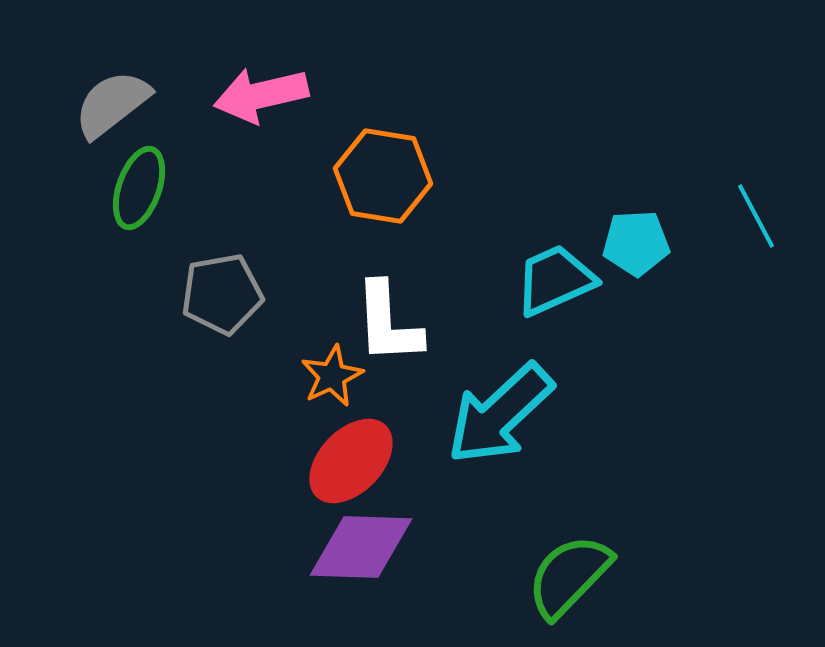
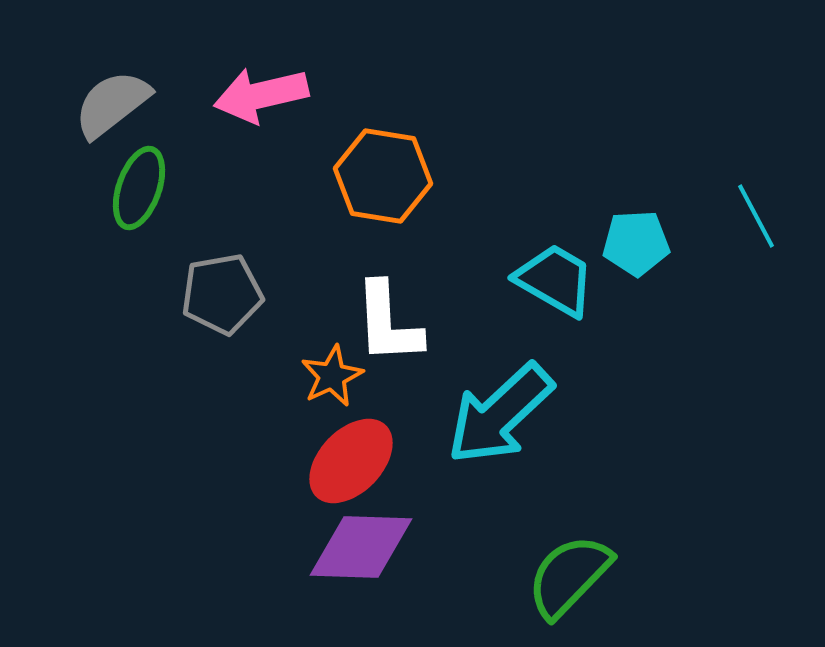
cyan trapezoid: rotated 54 degrees clockwise
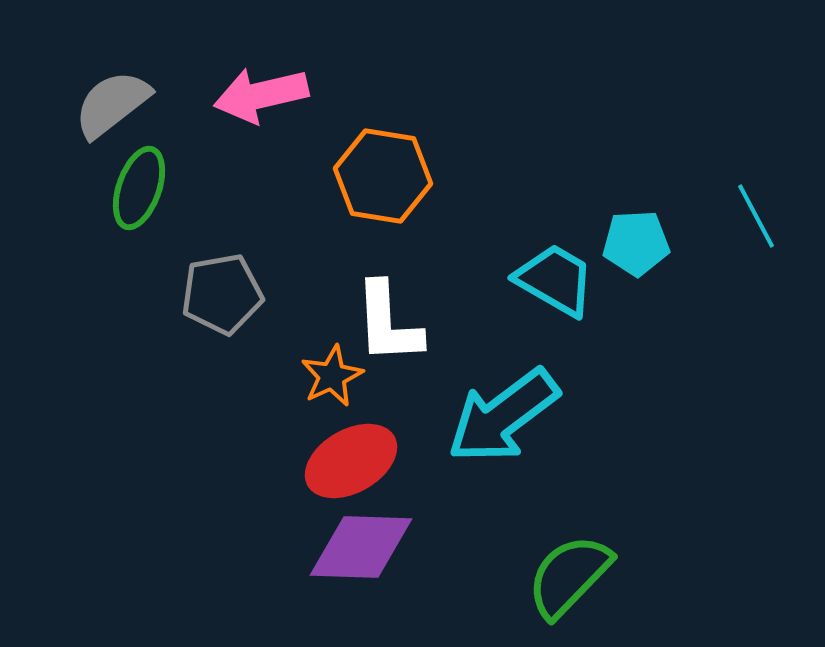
cyan arrow: moved 3 px right, 2 px down; rotated 6 degrees clockwise
red ellipse: rotated 16 degrees clockwise
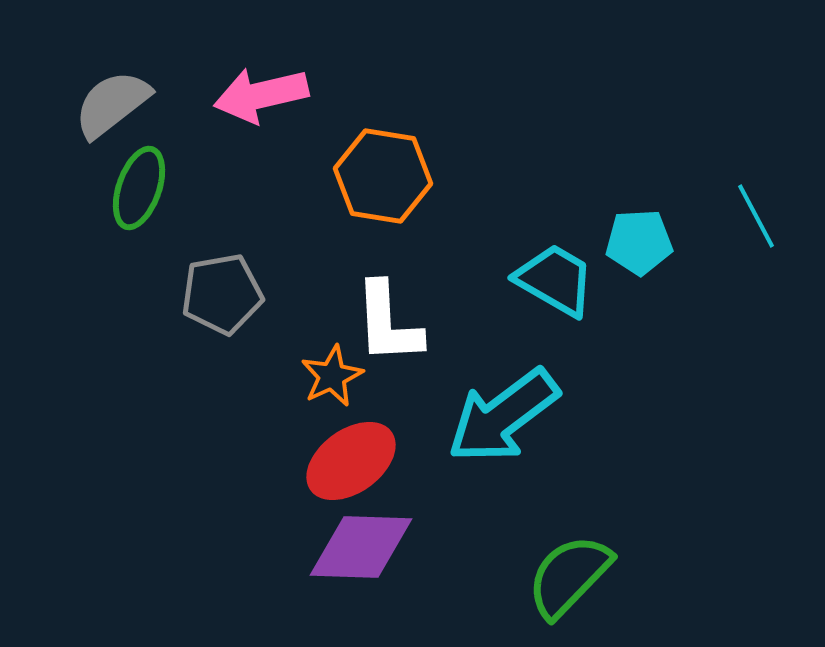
cyan pentagon: moved 3 px right, 1 px up
red ellipse: rotated 6 degrees counterclockwise
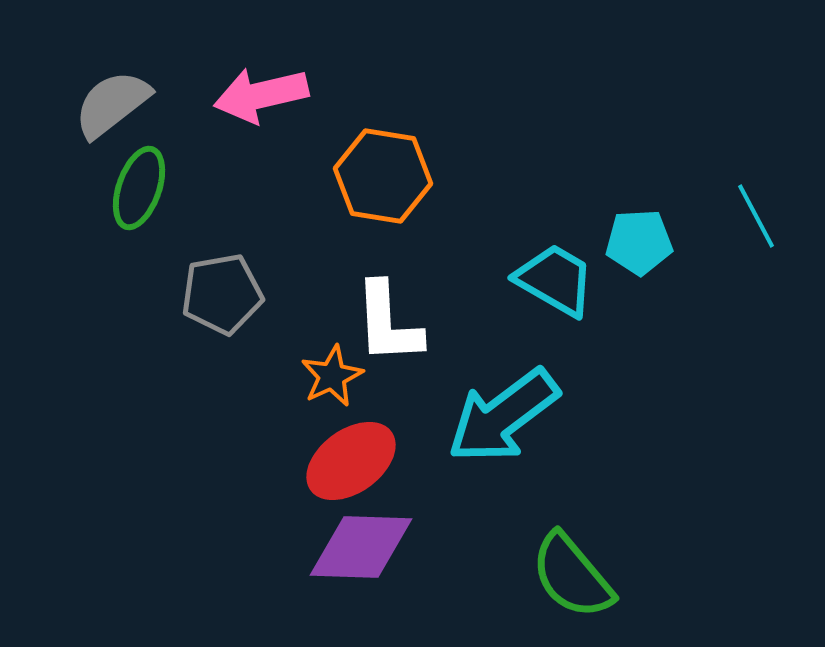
green semicircle: moved 3 px right; rotated 84 degrees counterclockwise
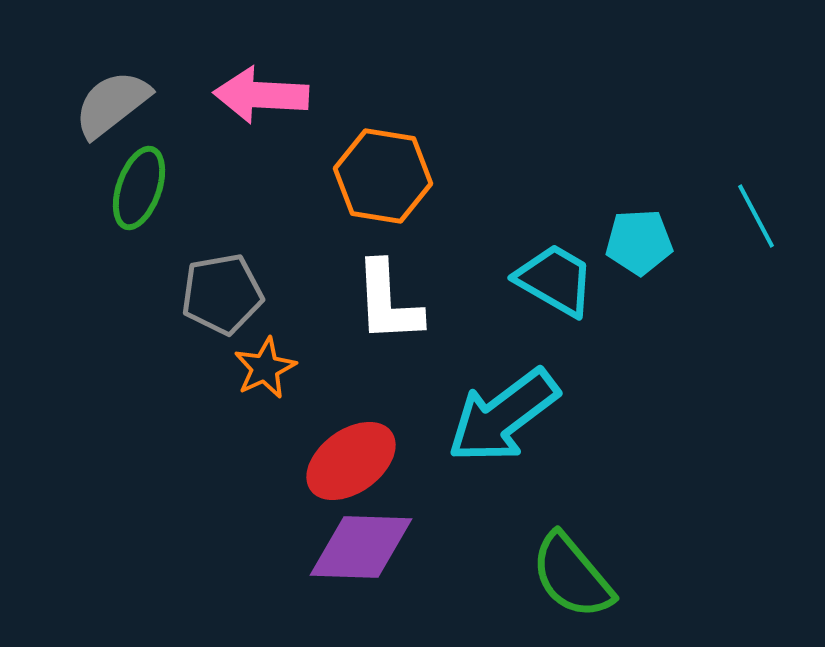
pink arrow: rotated 16 degrees clockwise
white L-shape: moved 21 px up
orange star: moved 67 px left, 8 px up
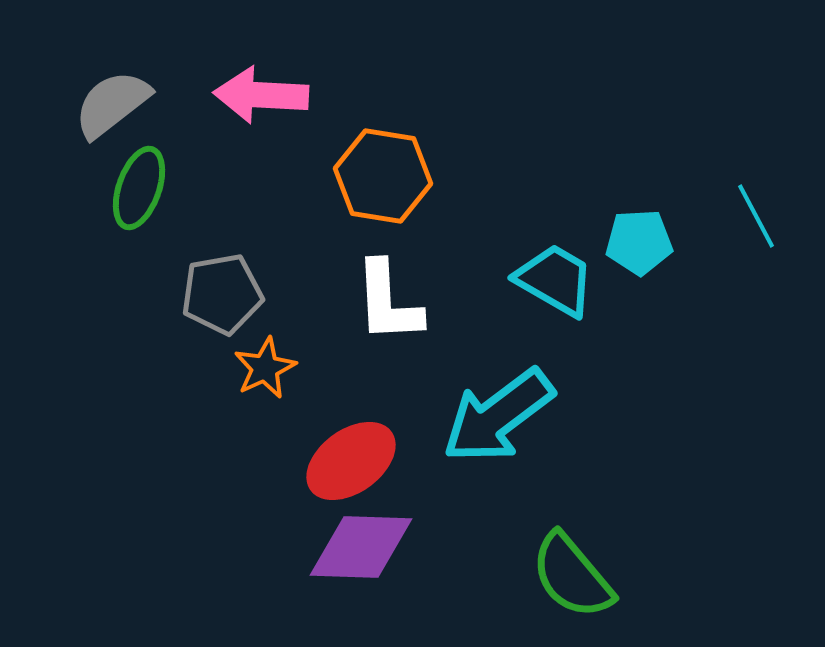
cyan arrow: moved 5 px left
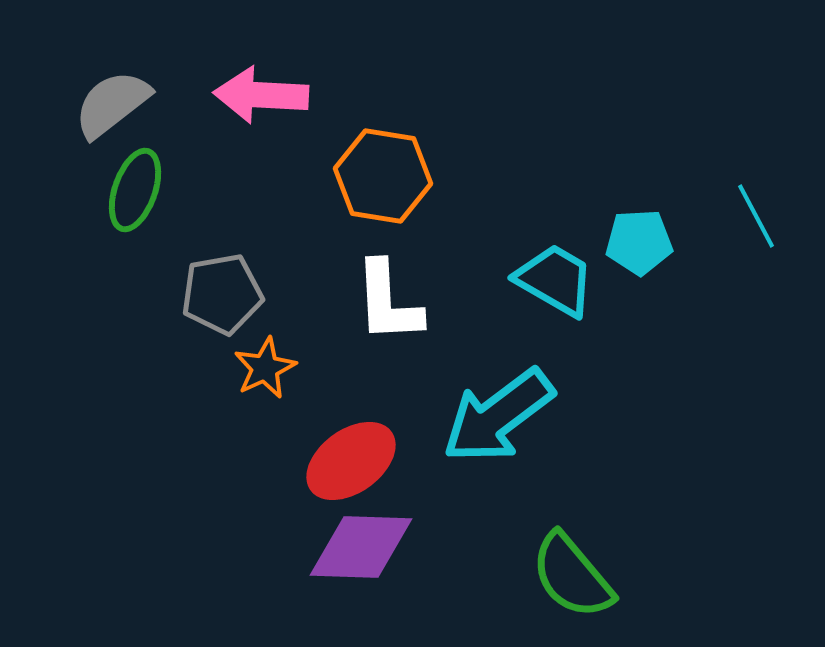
green ellipse: moved 4 px left, 2 px down
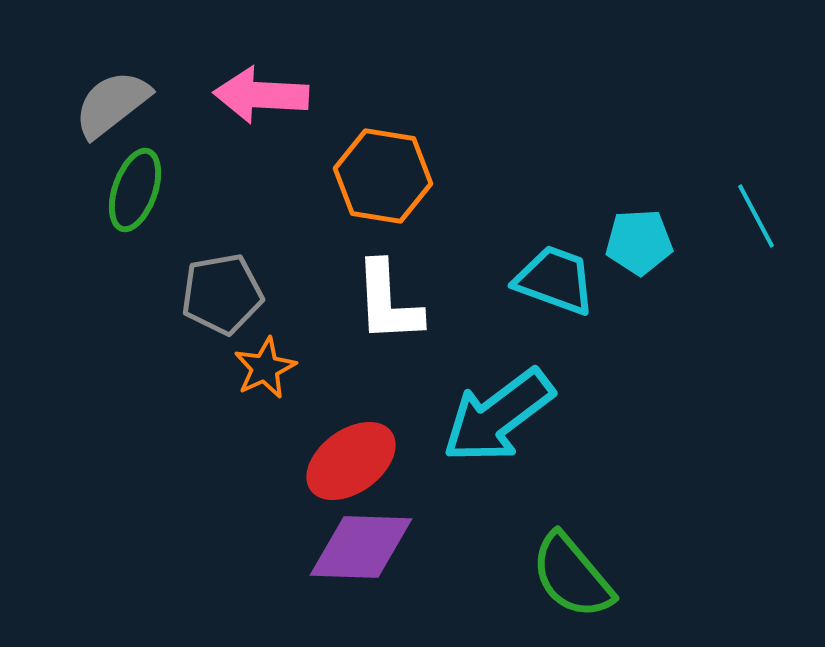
cyan trapezoid: rotated 10 degrees counterclockwise
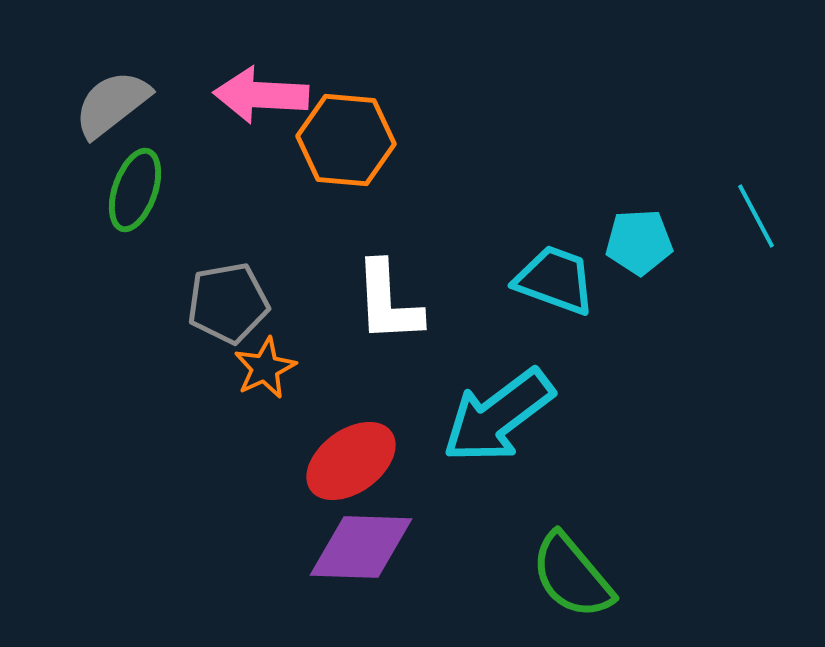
orange hexagon: moved 37 px left, 36 px up; rotated 4 degrees counterclockwise
gray pentagon: moved 6 px right, 9 px down
